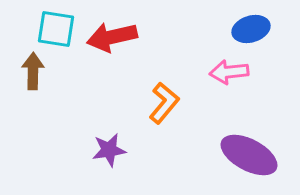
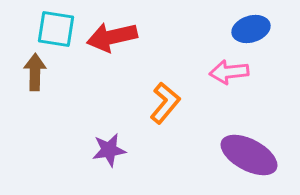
brown arrow: moved 2 px right, 1 px down
orange L-shape: moved 1 px right
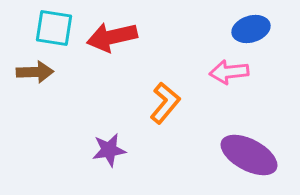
cyan square: moved 2 px left, 1 px up
brown arrow: rotated 87 degrees clockwise
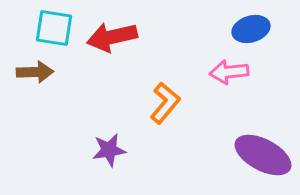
purple ellipse: moved 14 px right
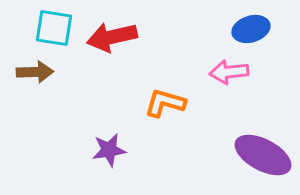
orange L-shape: rotated 114 degrees counterclockwise
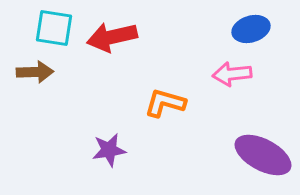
pink arrow: moved 3 px right, 2 px down
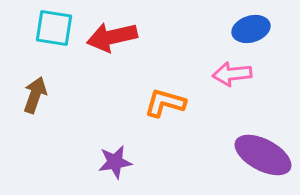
brown arrow: moved 23 px down; rotated 69 degrees counterclockwise
purple star: moved 6 px right, 12 px down
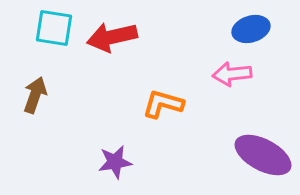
orange L-shape: moved 2 px left, 1 px down
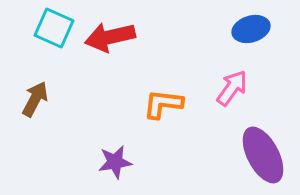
cyan square: rotated 15 degrees clockwise
red arrow: moved 2 px left
pink arrow: moved 14 px down; rotated 132 degrees clockwise
brown arrow: moved 4 px down; rotated 9 degrees clockwise
orange L-shape: rotated 9 degrees counterclockwise
purple ellipse: rotated 34 degrees clockwise
